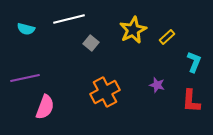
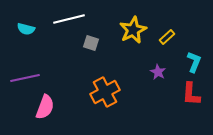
gray square: rotated 21 degrees counterclockwise
purple star: moved 1 px right, 13 px up; rotated 14 degrees clockwise
red L-shape: moved 7 px up
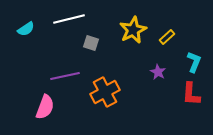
cyan semicircle: rotated 48 degrees counterclockwise
purple line: moved 40 px right, 2 px up
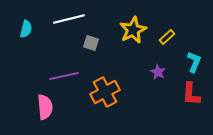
cyan semicircle: rotated 42 degrees counterclockwise
purple line: moved 1 px left
pink semicircle: rotated 25 degrees counterclockwise
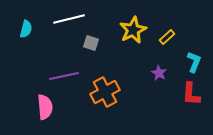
purple star: moved 1 px right, 1 px down
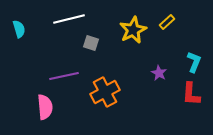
cyan semicircle: moved 7 px left; rotated 30 degrees counterclockwise
yellow rectangle: moved 15 px up
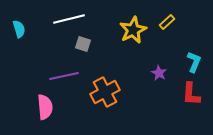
gray square: moved 8 px left, 1 px down
